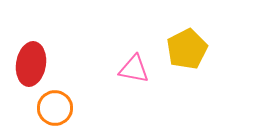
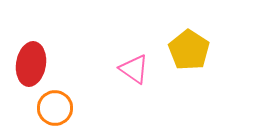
yellow pentagon: moved 2 px right, 1 px down; rotated 12 degrees counterclockwise
pink triangle: rotated 24 degrees clockwise
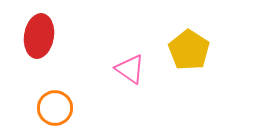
red ellipse: moved 8 px right, 28 px up
pink triangle: moved 4 px left
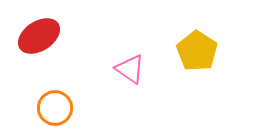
red ellipse: rotated 48 degrees clockwise
yellow pentagon: moved 8 px right, 1 px down
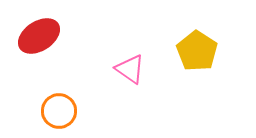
orange circle: moved 4 px right, 3 px down
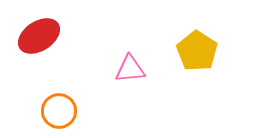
pink triangle: rotated 40 degrees counterclockwise
